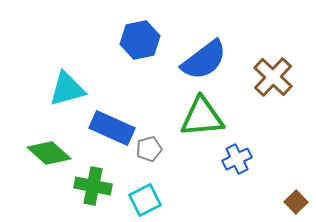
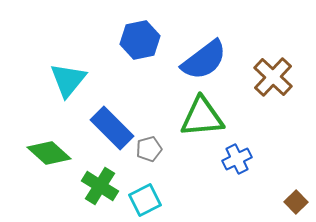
cyan triangle: moved 1 px right, 9 px up; rotated 36 degrees counterclockwise
blue rectangle: rotated 21 degrees clockwise
green cross: moved 7 px right; rotated 21 degrees clockwise
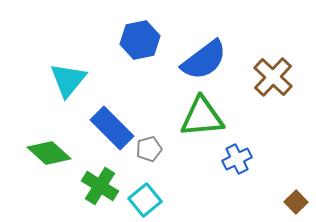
cyan square: rotated 12 degrees counterclockwise
